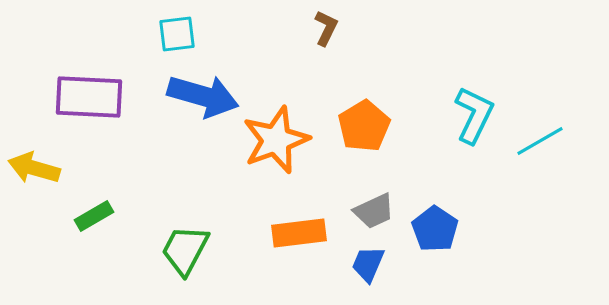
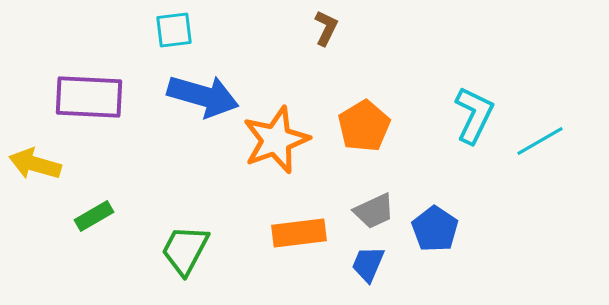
cyan square: moved 3 px left, 4 px up
yellow arrow: moved 1 px right, 4 px up
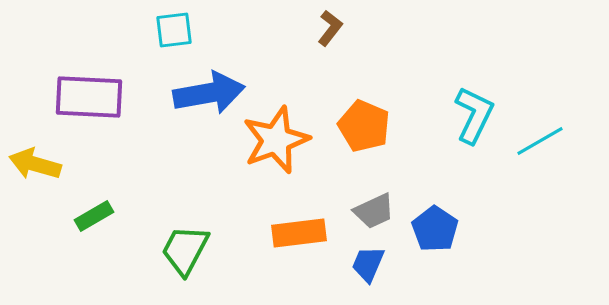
brown L-shape: moved 4 px right; rotated 12 degrees clockwise
blue arrow: moved 6 px right, 3 px up; rotated 26 degrees counterclockwise
orange pentagon: rotated 18 degrees counterclockwise
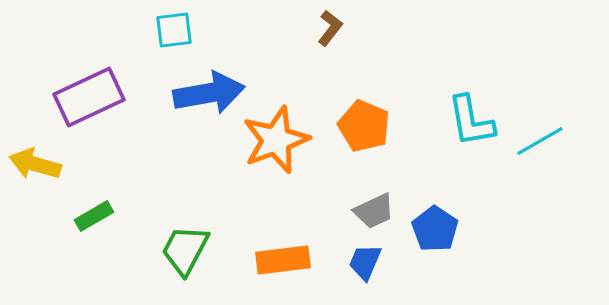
purple rectangle: rotated 28 degrees counterclockwise
cyan L-shape: moved 3 px left, 6 px down; rotated 144 degrees clockwise
orange rectangle: moved 16 px left, 27 px down
blue trapezoid: moved 3 px left, 2 px up
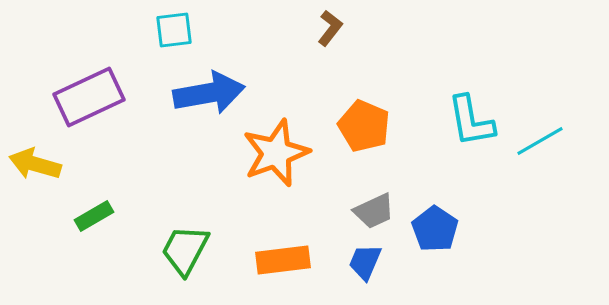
orange star: moved 13 px down
